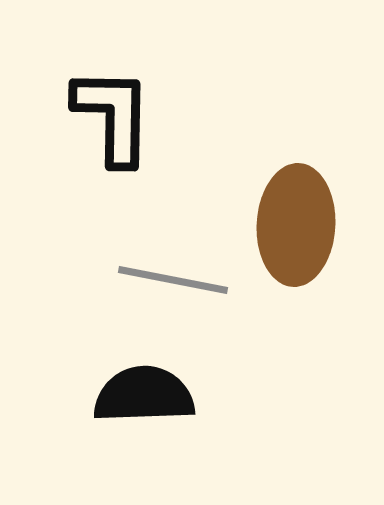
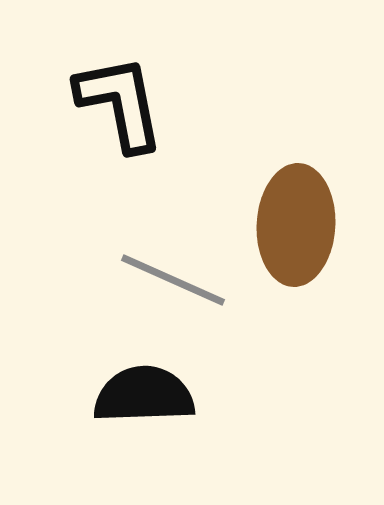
black L-shape: moved 7 px right, 13 px up; rotated 12 degrees counterclockwise
gray line: rotated 13 degrees clockwise
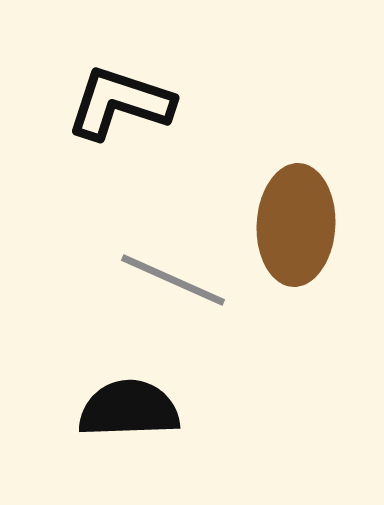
black L-shape: rotated 61 degrees counterclockwise
black semicircle: moved 15 px left, 14 px down
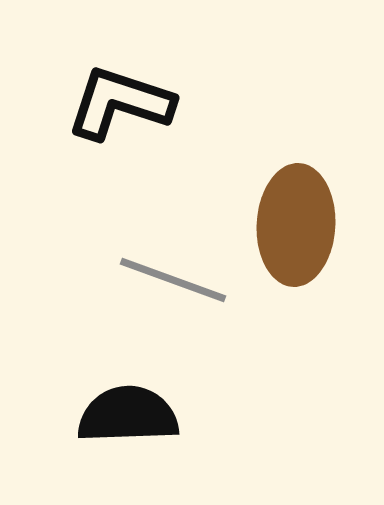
gray line: rotated 4 degrees counterclockwise
black semicircle: moved 1 px left, 6 px down
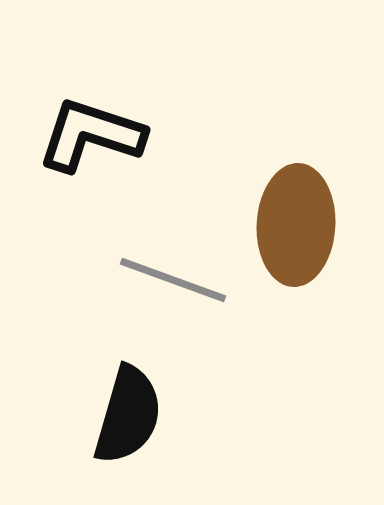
black L-shape: moved 29 px left, 32 px down
black semicircle: rotated 108 degrees clockwise
